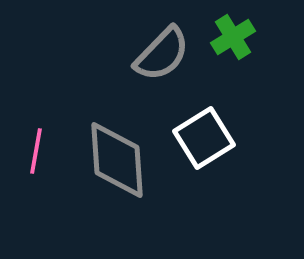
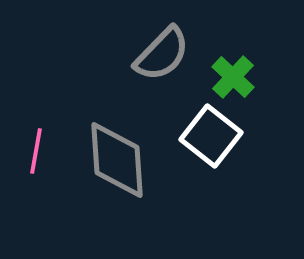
green cross: moved 40 px down; rotated 15 degrees counterclockwise
white square: moved 7 px right, 2 px up; rotated 20 degrees counterclockwise
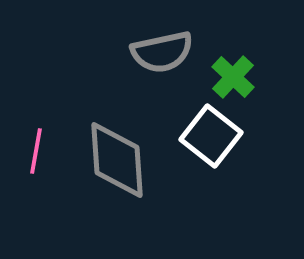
gray semicircle: moved 2 px up; rotated 34 degrees clockwise
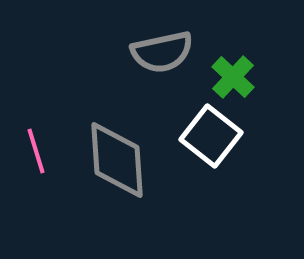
pink line: rotated 27 degrees counterclockwise
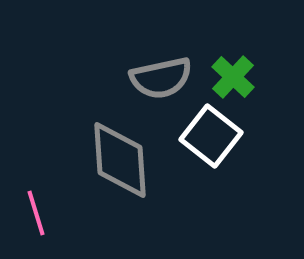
gray semicircle: moved 1 px left, 26 px down
pink line: moved 62 px down
gray diamond: moved 3 px right
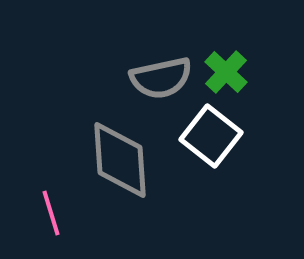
green cross: moved 7 px left, 5 px up
pink line: moved 15 px right
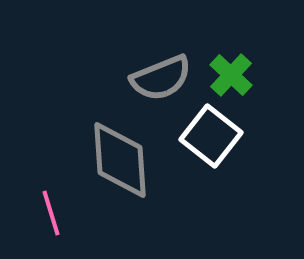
green cross: moved 5 px right, 3 px down
gray semicircle: rotated 10 degrees counterclockwise
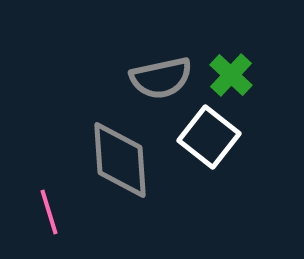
gray semicircle: rotated 10 degrees clockwise
white square: moved 2 px left, 1 px down
pink line: moved 2 px left, 1 px up
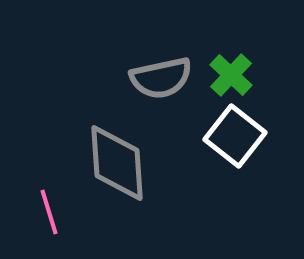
white square: moved 26 px right, 1 px up
gray diamond: moved 3 px left, 3 px down
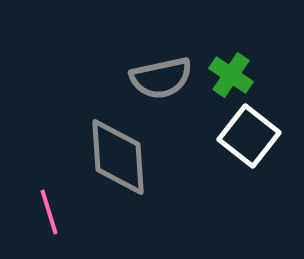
green cross: rotated 9 degrees counterclockwise
white square: moved 14 px right
gray diamond: moved 1 px right, 6 px up
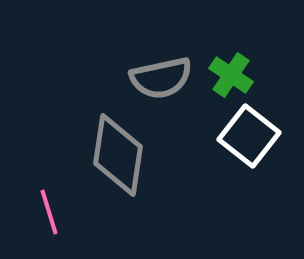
gray diamond: moved 2 px up; rotated 12 degrees clockwise
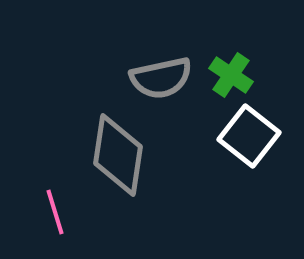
pink line: moved 6 px right
